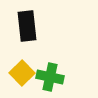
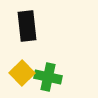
green cross: moved 2 px left
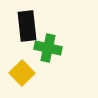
green cross: moved 29 px up
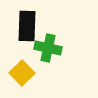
black rectangle: rotated 8 degrees clockwise
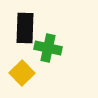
black rectangle: moved 2 px left, 2 px down
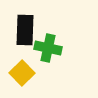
black rectangle: moved 2 px down
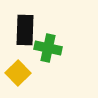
yellow square: moved 4 px left
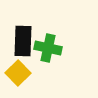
black rectangle: moved 2 px left, 11 px down
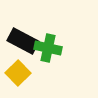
black rectangle: rotated 64 degrees counterclockwise
